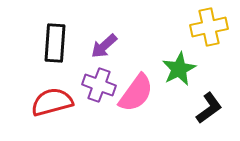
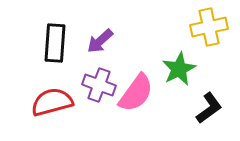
purple arrow: moved 4 px left, 5 px up
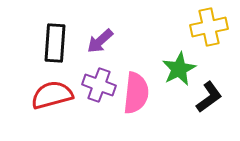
pink semicircle: rotated 30 degrees counterclockwise
red semicircle: moved 7 px up
black L-shape: moved 11 px up
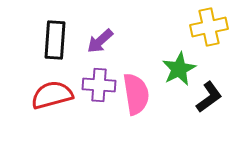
black rectangle: moved 3 px up
purple cross: rotated 16 degrees counterclockwise
pink semicircle: moved 1 px down; rotated 15 degrees counterclockwise
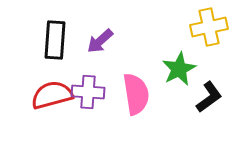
purple cross: moved 11 px left, 7 px down
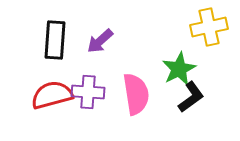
black L-shape: moved 18 px left
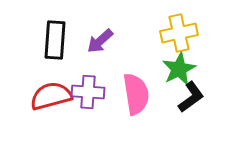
yellow cross: moved 30 px left, 6 px down
red semicircle: moved 1 px left, 1 px down
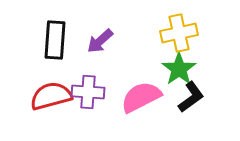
green star: rotated 8 degrees counterclockwise
pink semicircle: moved 5 px right, 3 px down; rotated 108 degrees counterclockwise
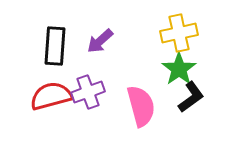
black rectangle: moved 6 px down
purple cross: rotated 24 degrees counterclockwise
pink semicircle: moved 9 px down; rotated 102 degrees clockwise
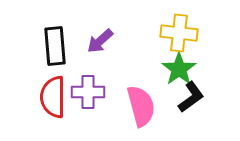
yellow cross: rotated 18 degrees clockwise
black rectangle: rotated 9 degrees counterclockwise
purple cross: rotated 20 degrees clockwise
red semicircle: moved 2 px right, 1 px down; rotated 75 degrees counterclockwise
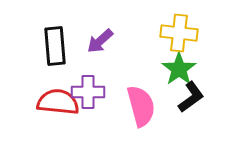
red semicircle: moved 5 px right, 5 px down; rotated 96 degrees clockwise
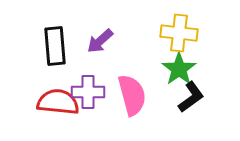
pink semicircle: moved 9 px left, 11 px up
